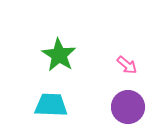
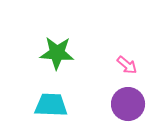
green star: moved 2 px left, 2 px up; rotated 28 degrees counterclockwise
purple circle: moved 3 px up
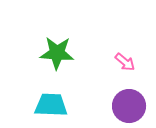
pink arrow: moved 2 px left, 3 px up
purple circle: moved 1 px right, 2 px down
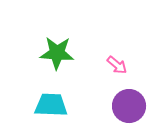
pink arrow: moved 8 px left, 3 px down
